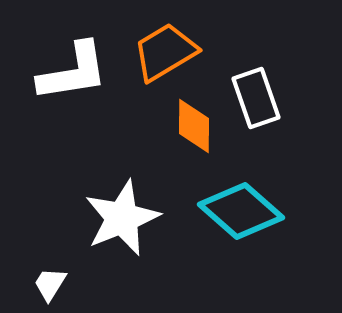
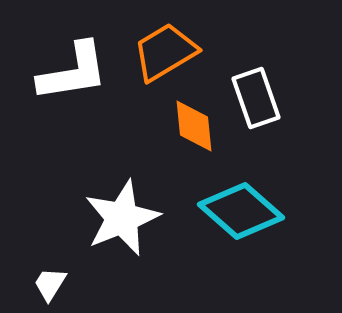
orange diamond: rotated 6 degrees counterclockwise
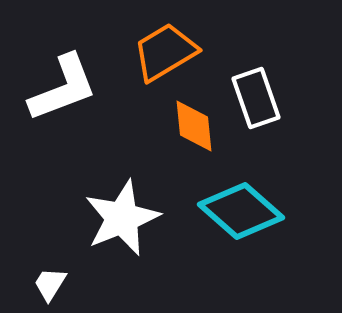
white L-shape: moved 10 px left, 16 px down; rotated 12 degrees counterclockwise
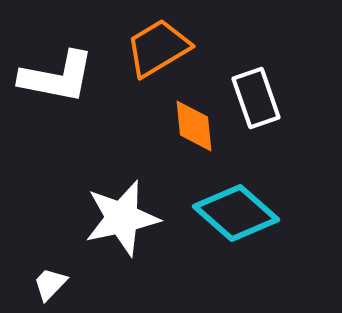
orange trapezoid: moved 7 px left, 4 px up
white L-shape: moved 6 px left, 11 px up; rotated 32 degrees clockwise
cyan diamond: moved 5 px left, 2 px down
white star: rotated 10 degrees clockwise
white trapezoid: rotated 12 degrees clockwise
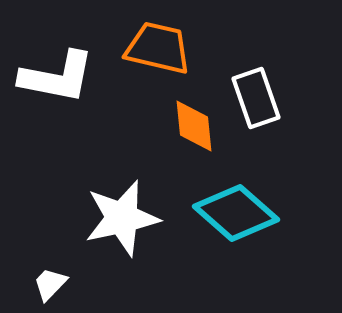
orange trapezoid: rotated 44 degrees clockwise
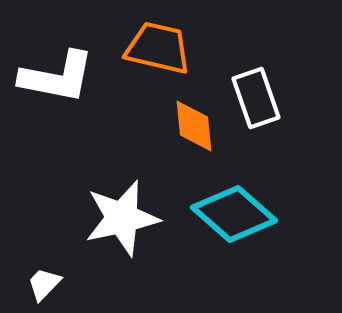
cyan diamond: moved 2 px left, 1 px down
white trapezoid: moved 6 px left
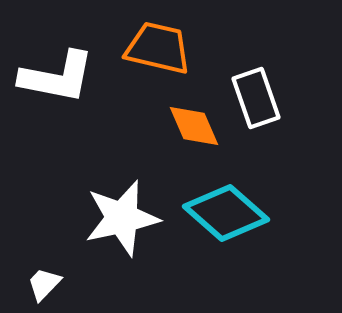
orange diamond: rotated 18 degrees counterclockwise
cyan diamond: moved 8 px left, 1 px up
